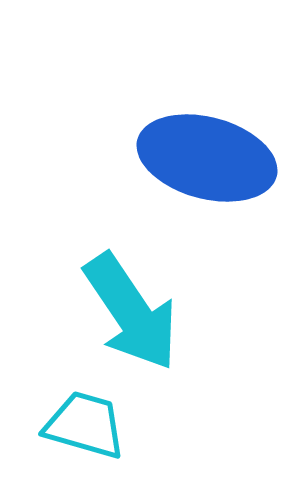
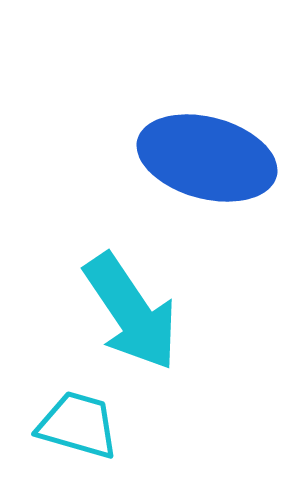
cyan trapezoid: moved 7 px left
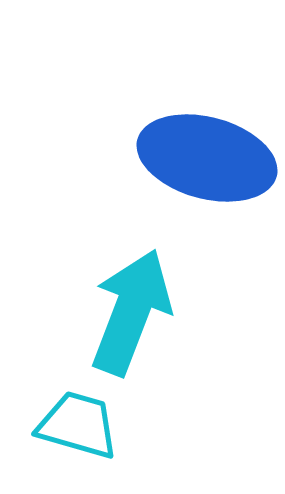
cyan arrow: rotated 125 degrees counterclockwise
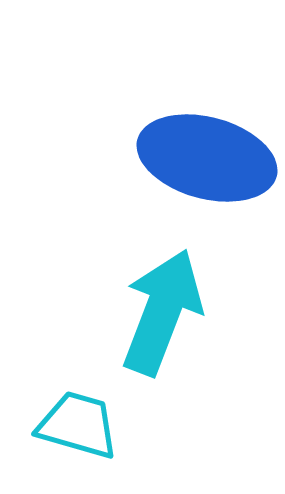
cyan arrow: moved 31 px right
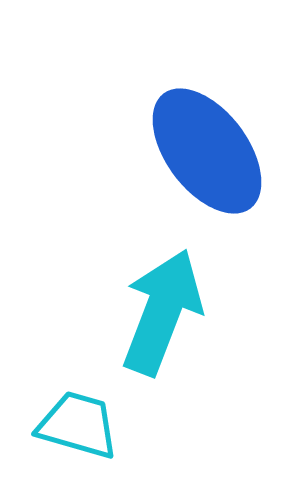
blue ellipse: moved 7 px up; rotated 38 degrees clockwise
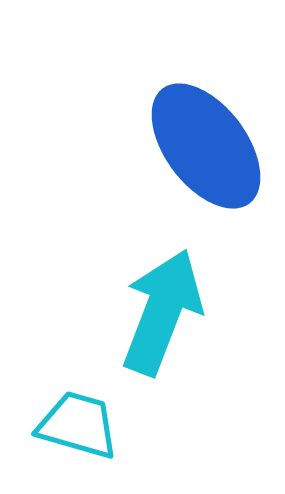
blue ellipse: moved 1 px left, 5 px up
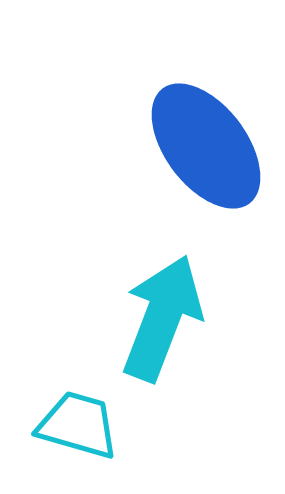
cyan arrow: moved 6 px down
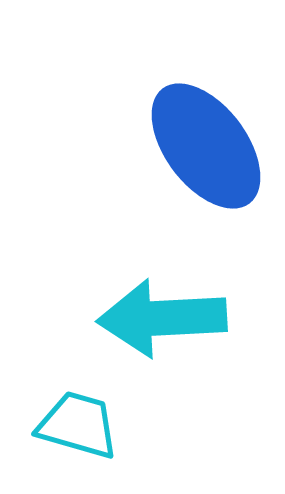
cyan arrow: rotated 114 degrees counterclockwise
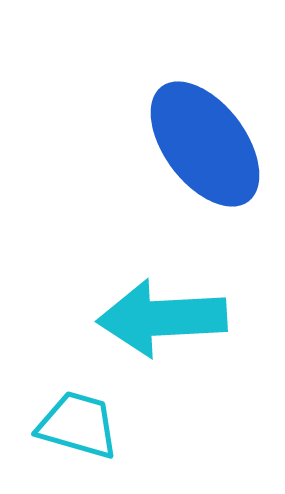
blue ellipse: moved 1 px left, 2 px up
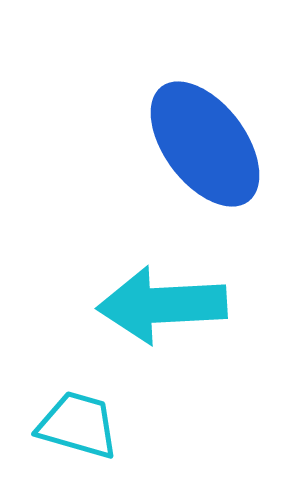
cyan arrow: moved 13 px up
